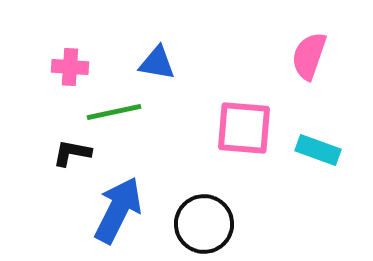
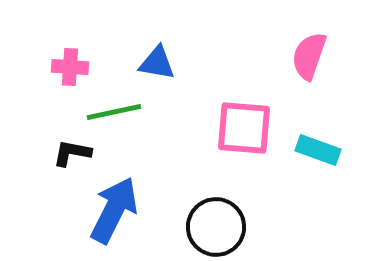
blue arrow: moved 4 px left
black circle: moved 12 px right, 3 px down
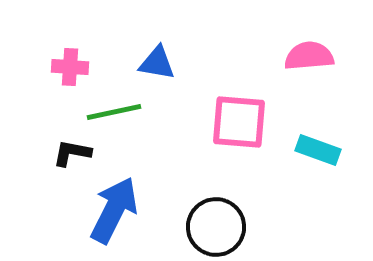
pink semicircle: rotated 66 degrees clockwise
pink square: moved 5 px left, 6 px up
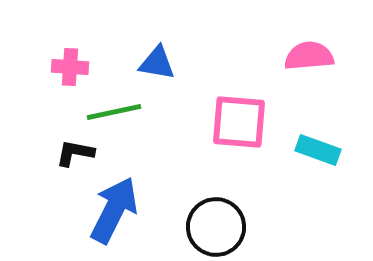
black L-shape: moved 3 px right
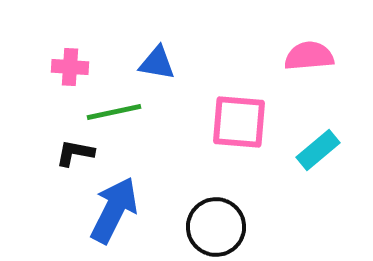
cyan rectangle: rotated 60 degrees counterclockwise
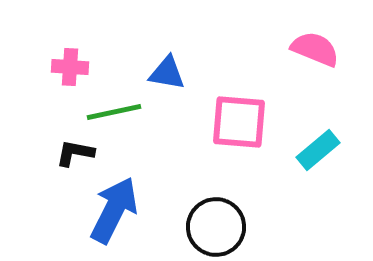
pink semicircle: moved 6 px right, 7 px up; rotated 27 degrees clockwise
blue triangle: moved 10 px right, 10 px down
